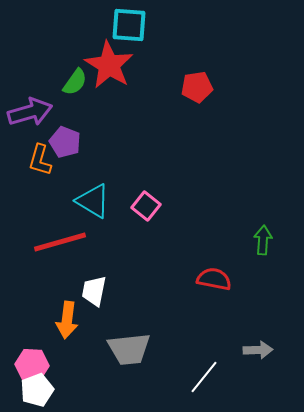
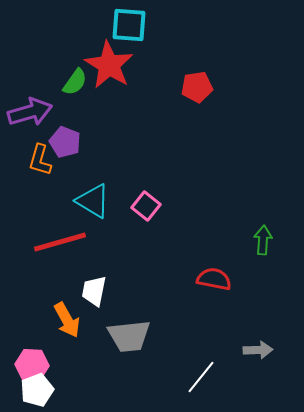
orange arrow: rotated 36 degrees counterclockwise
gray trapezoid: moved 13 px up
white line: moved 3 px left
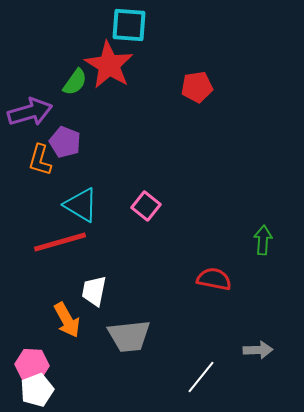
cyan triangle: moved 12 px left, 4 px down
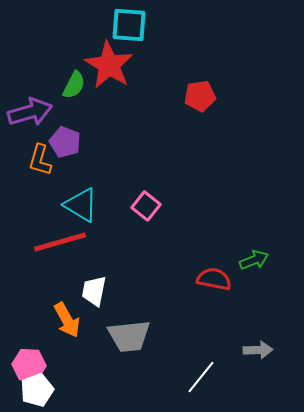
green semicircle: moved 1 px left, 3 px down; rotated 8 degrees counterclockwise
red pentagon: moved 3 px right, 9 px down
green arrow: moved 9 px left, 20 px down; rotated 64 degrees clockwise
pink hexagon: moved 3 px left
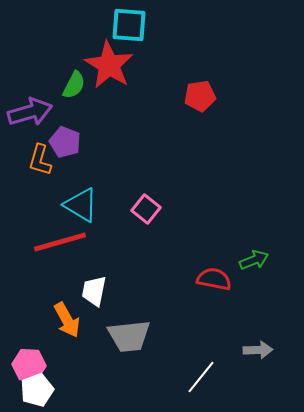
pink square: moved 3 px down
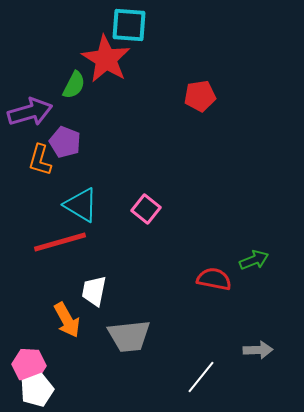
red star: moved 3 px left, 6 px up
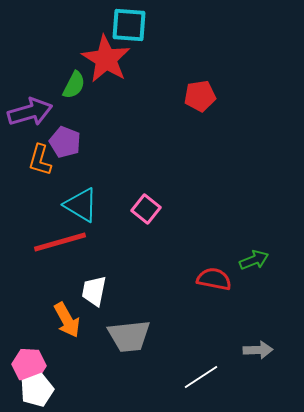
white line: rotated 18 degrees clockwise
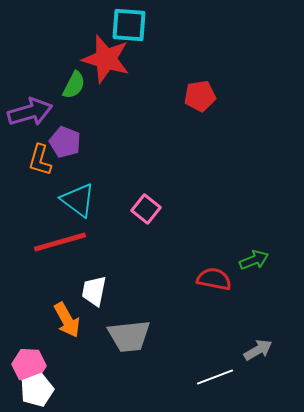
red star: rotated 15 degrees counterclockwise
cyan triangle: moved 3 px left, 5 px up; rotated 6 degrees clockwise
gray arrow: rotated 28 degrees counterclockwise
white line: moved 14 px right; rotated 12 degrees clockwise
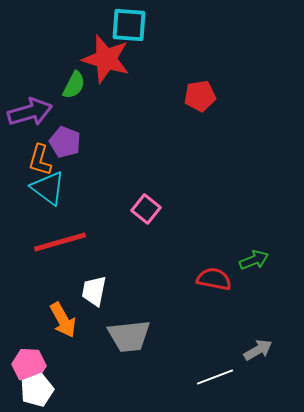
cyan triangle: moved 30 px left, 12 px up
orange arrow: moved 4 px left
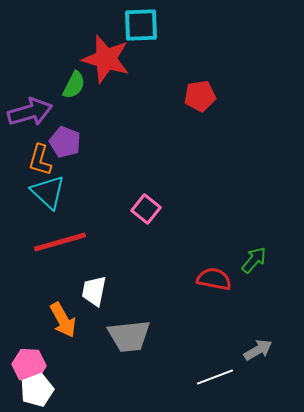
cyan square: moved 12 px right; rotated 6 degrees counterclockwise
cyan triangle: moved 4 px down; rotated 6 degrees clockwise
green arrow: rotated 28 degrees counterclockwise
